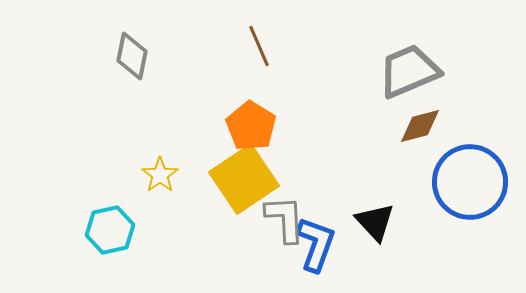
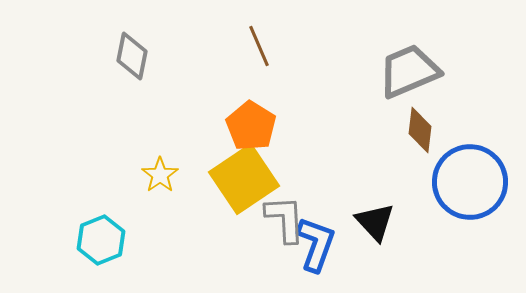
brown diamond: moved 4 px down; rotated 69 degrees counterclockwise
cyan hexagon: moved 9 px left, 10 px down; rotated 9 degrees counterclockwise
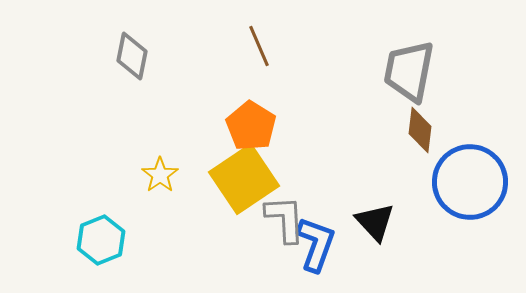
gray trapezoid: rotated 56 degrees counterclockwise
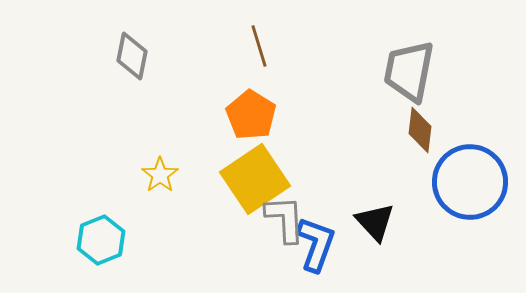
brown line: rotated 6 degrees clockwise
orange pentagon: moved 11 px up
yellow square: moved 11 px right
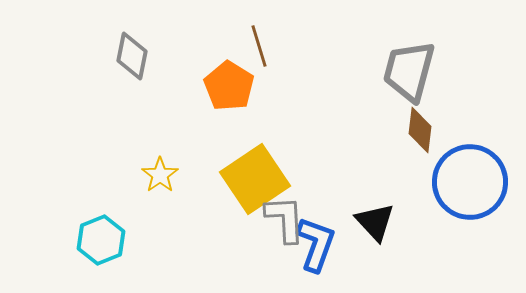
gray trapezoid: rotated 4 degrees clockwise
orange pentagon: moved 22 px left, 29 px up
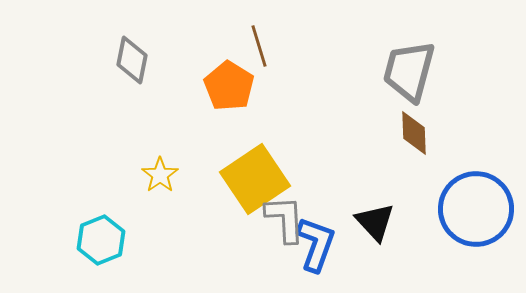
gray diamond: moved 4 px down
brown diamond: moved 6 px left, 3 px down; rotated 9 degrees counterclockwise
blue circle: moved 6 px right, 27 px down
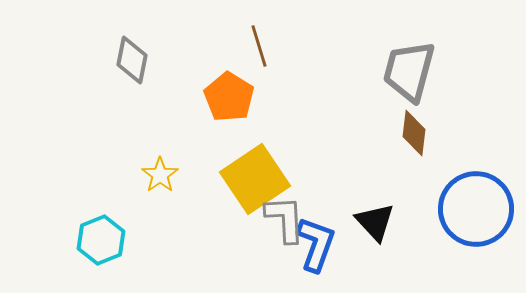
orange pentagon: moved 11 px down
brown diamond: rotated 9 degrees clockwise
